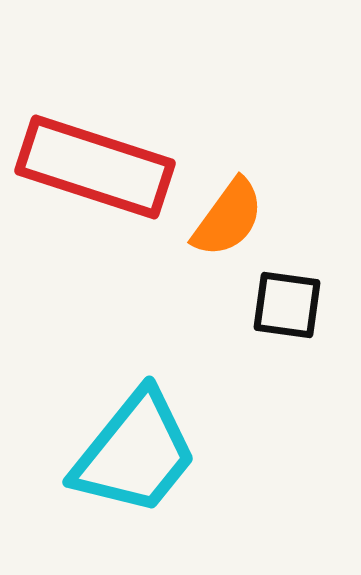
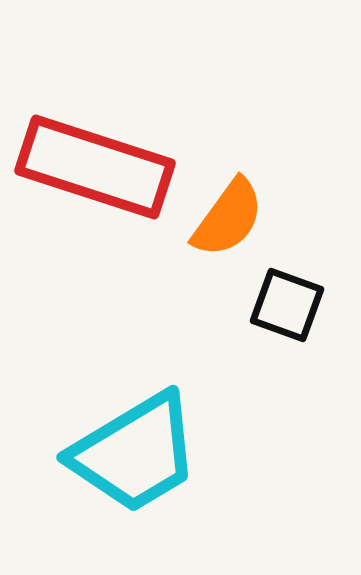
black square: rotated 12 degrees clockwise
cyan trapezoid: rotated 20 degrees clockwise
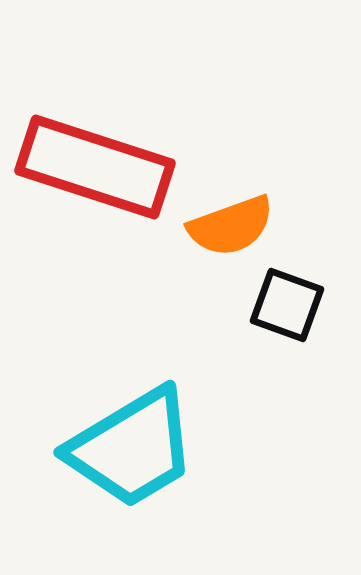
orange semicircle: moved 3 px right, 8 px down; rotated 34 degrees clockwise
cyan trapezoid: moved 3 px left, 5 px up
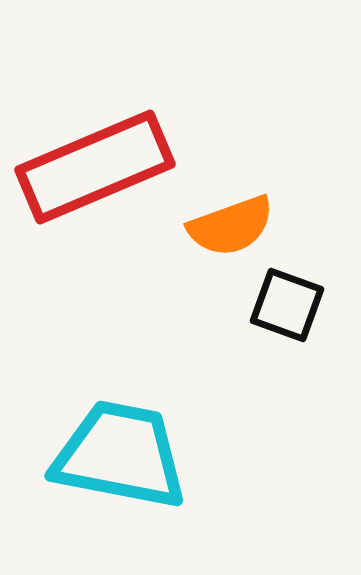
red rectangle: rotated 41 degrees counterclockwise
cyan trapezoid: moved 12 px left, 7 px down; rotated 138 degrees counterclockwise
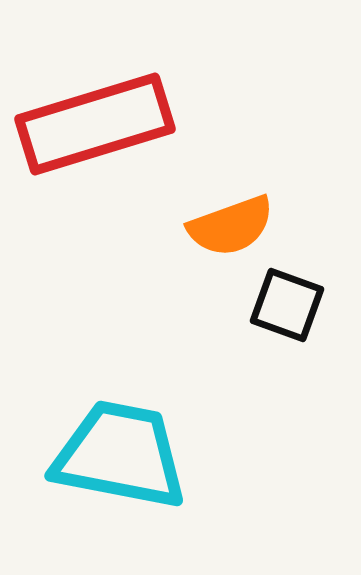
red rectangle: moved 43 px up; rotated 6 degrees clockwise
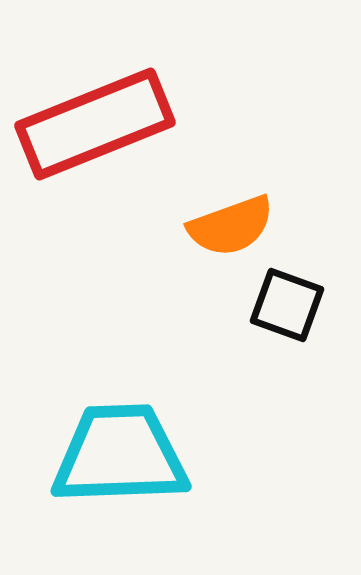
red rectangle: rotated 5 degrees counterclockwise
cyan trapezoid: rotated 13 degrees counterclockwise
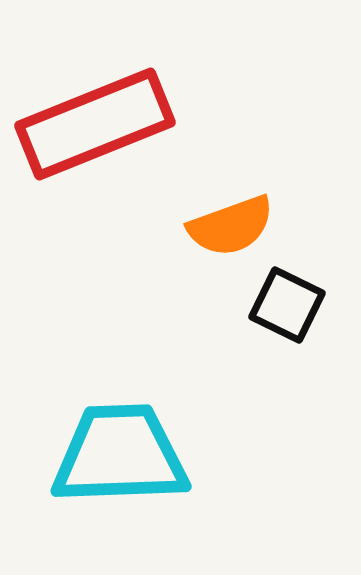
black square: rotated 6 degrees clockwise
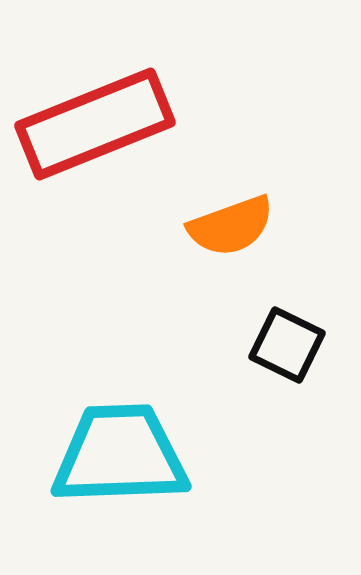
black square: moved 40 px down
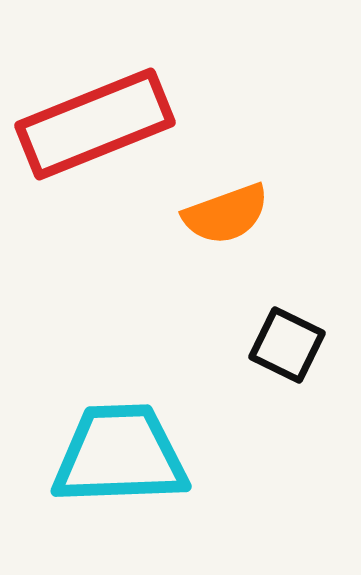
orange semicircle: moved 5 px left, 12 px up
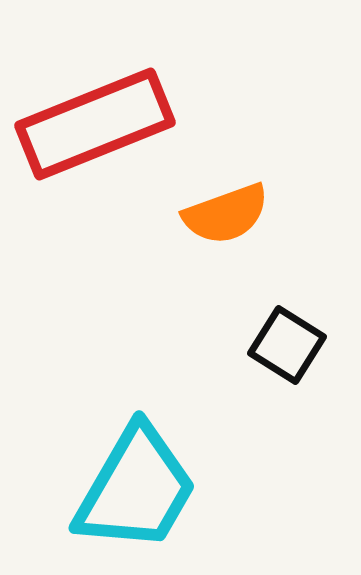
black square: rotated 6 degrees clockwise
cyan trapezoid: moved 16 px right, 34 px down; rotated 122 degrees clockwise
